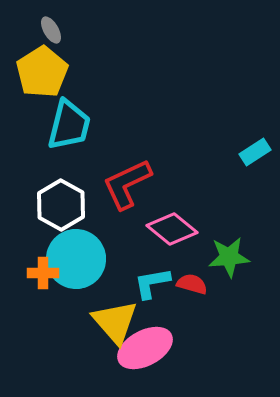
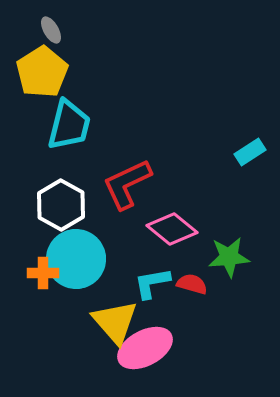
cyan rectangle: moved 5 px left
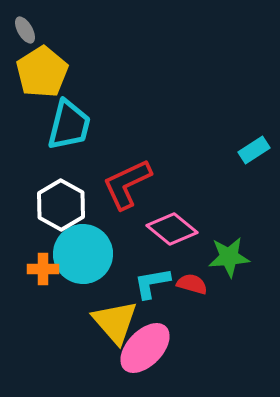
gray ellipse: moved 26 px left
cyan rectangle: moved 4 px right, 2 px up
cyan circle: moved 7 px right, 5 px up
orange cross: moved 4 px up
pink ellipse: rotated 18 degrees counterclockwise
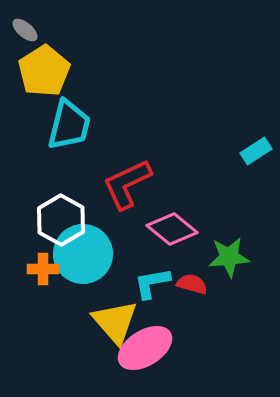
gray ellipse: rotated 20 degrees counterclockwise
yellow pentagon: moved 2 px right, 1 px up
cyan rectangle: moved 2 px right, 1 px down
white hexagon: moved 15 px down
pink ellipse: rotated 14 degrees clockwise
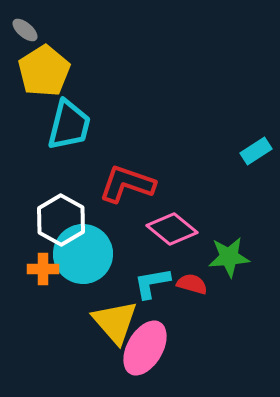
red L-shape: rotated 44 degrees clockwise
pink ellipse: rotated 28 degrees counterclockwise
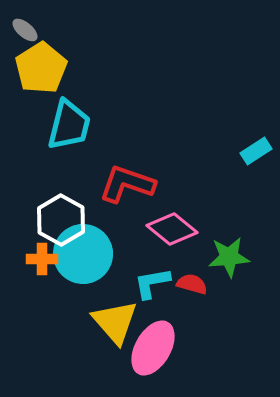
yellow pentagon: moved 3 px left, 3 px up
orange cross: moved 1 px left, 10 px up
pink ellipse: moved 8 px right
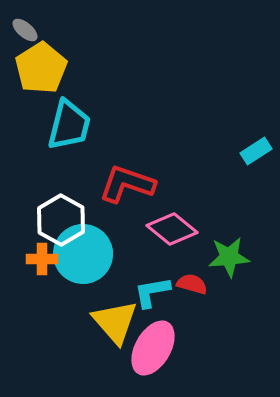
cyan L-shape: moved 9 px down
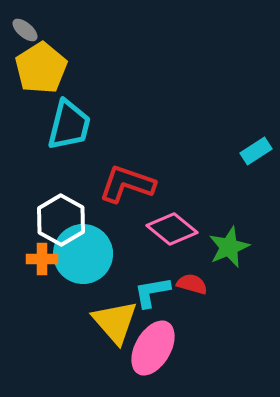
green star: moved 10 px up; rotated 18 degrees counterclockwise
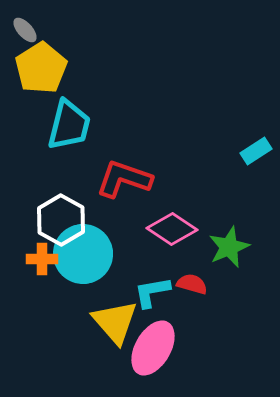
gray ellipse: rotated 8 degrees clockwise
red L-shape: moved 3 px left, 5 px up
pink diamond: rotated 6 degrees counterclockwise
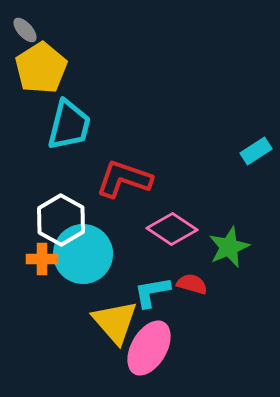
pink ellipse: moved 4 px left
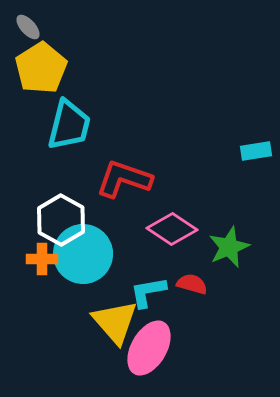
gray ellipse: moved 3 px right, 3 px up
cyan rectangle: rotated 24 degrees clockwise
cyan L-shape: moved 4 px left
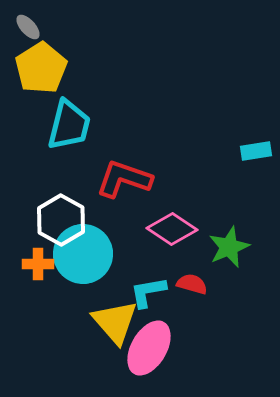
orange cross: moved 4 px left, 5 px down
